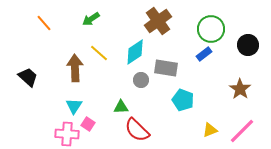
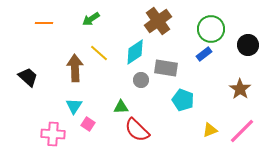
orange line: rotated 48 degrees counterclockwise
pink cross: moved 14 px left
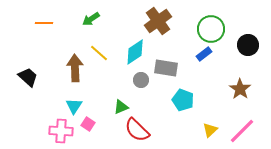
green triangle: rotated 21 degrees counterclockwise
yellow triangle: rotated 21 degrees counterclockwise
pink cross: moved 8 px right, 3 px up
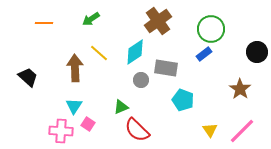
black circle: moved 9 px right, 7 px down
yellow triangle: rotated 21 degrees counterclockwise
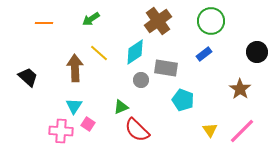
green circle: moved 8 px up
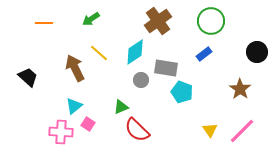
brown arrow: rotated 24 degrees counterclockwise
cyan pentagon: moved 1 px left, 8 px up
cyan triangle: rotated 18 degrees clockwise
pink cross: moved 1 px down
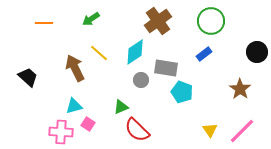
cyan triangle: rotated 24 degrees clockwise
